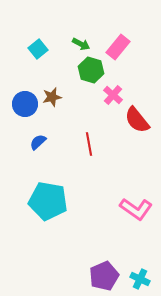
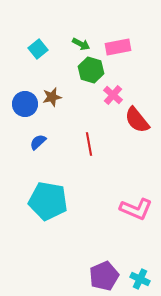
pink rectangle: rotated 40 degrees clockwise
pink L-shape: rotated 12 degrees counterclockwise
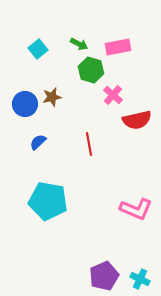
green arrow: moved 2 px left
red semicircle: rotated 64 degrees counterclockwise
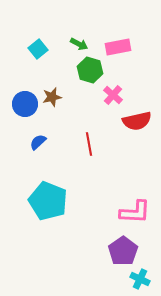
green hexagon: moved 1 px left
red semicircle: moved 1 px down
cyan pentagon: rotated 12 degrees clockwise
pink L-shape: moved 1 px left, 3 px down; rotated 20 degrees counterclockwise
purple pentagon: moved 19 px right, 25 px up; rotated 12 degrees counterclockwise
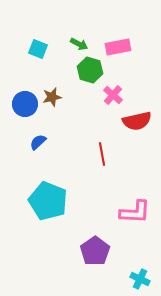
cyan square: rotated 30 degrees counterclockwise
red line: moved 13 px right, 10 px down
purple pentagon: moved 28 px left
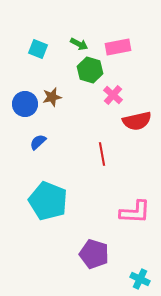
purple pentagon: moved 1 px left, 3 px down; rotated 20 degrees counterclockwise
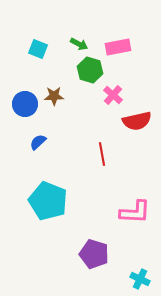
brown star: moved 2 px right, 1 px up; rotated 12 degrees clockwise
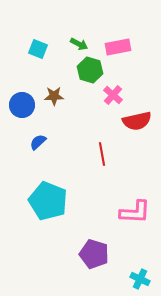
blue circle: moved 3 px left, 1 px down
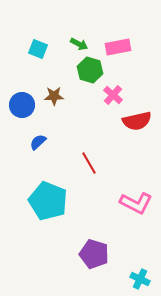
red line: moved 13 px left, 9 px down; rotated 20 degrees counterclockwise
pink L-shape: moved 1 px right, 9 px up; rotated 24 degrees clockwise
